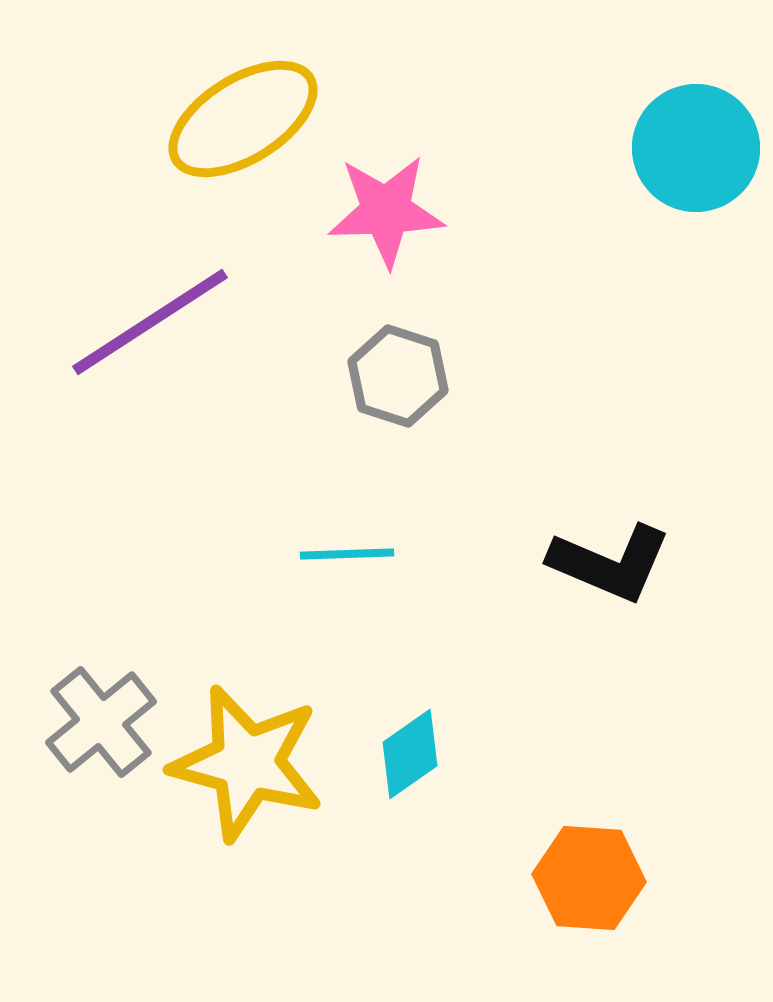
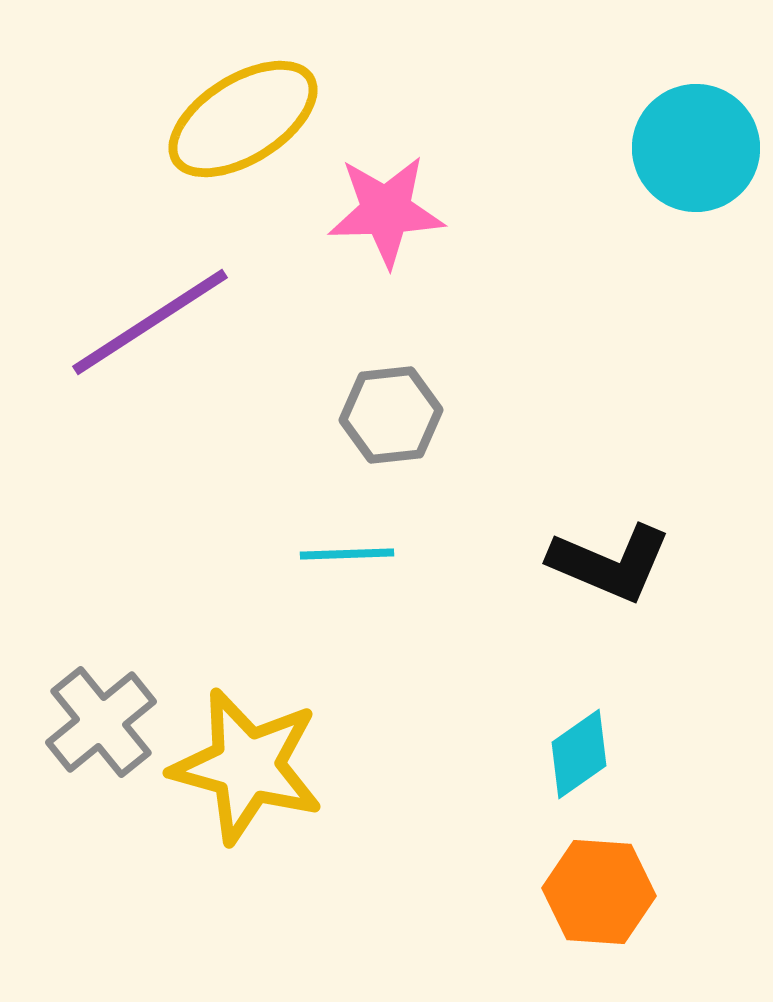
gray hexagon: moved 7 px left, 39 px down; rotated 24 degrees counterclockwise
cyan diamond: moved 169 px right
yellow star: moved 3 px down
orange hexagon: moved 10 px right, 14 px down
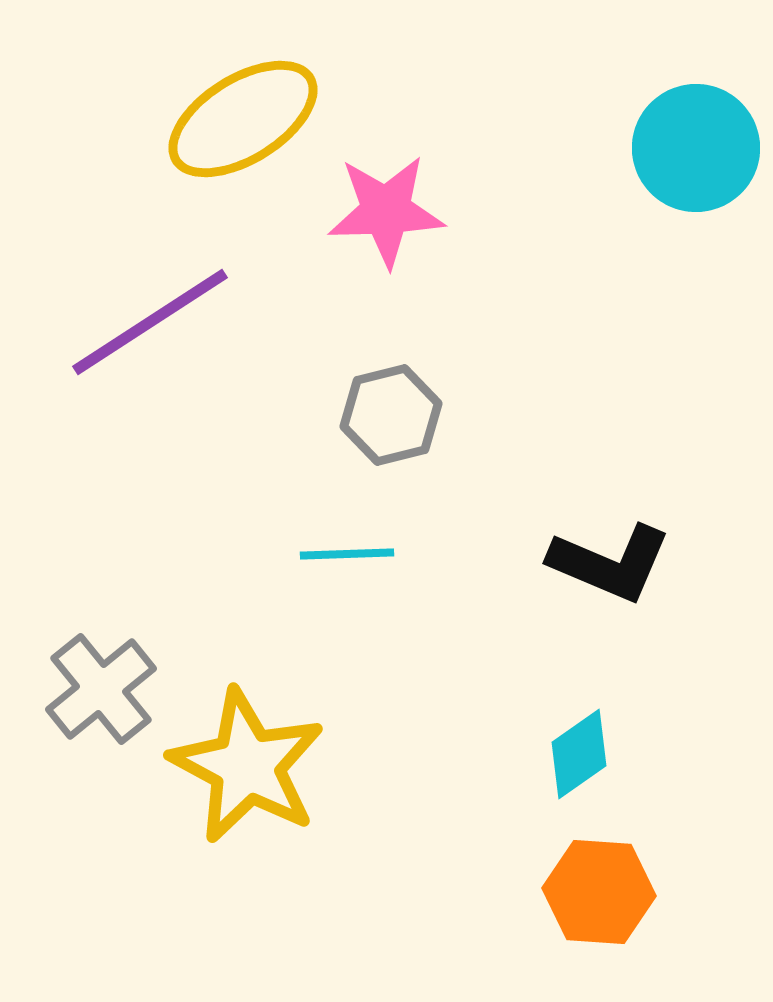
gray hexagon: rotated 8 degrees counterclockwise
gray cross: moved 33 px up
yellow star: rotated 13 degrees clockwise
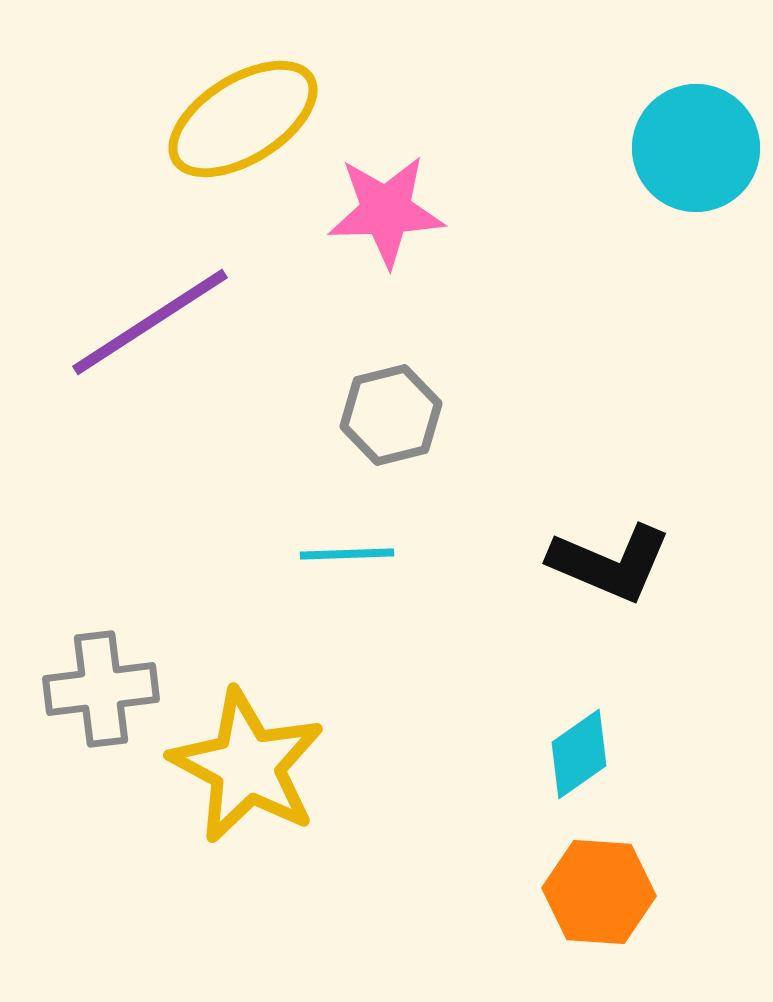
gray cross: rotated 32 degrees clockwise
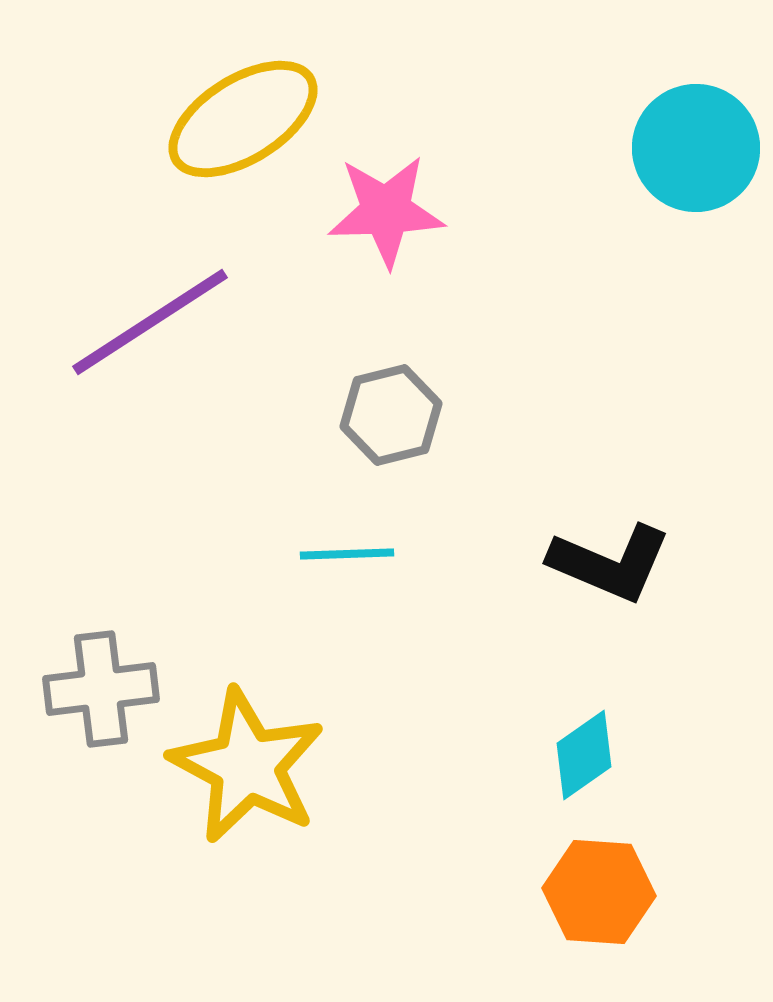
cyan diamond: moved 5 px right, 1 px down
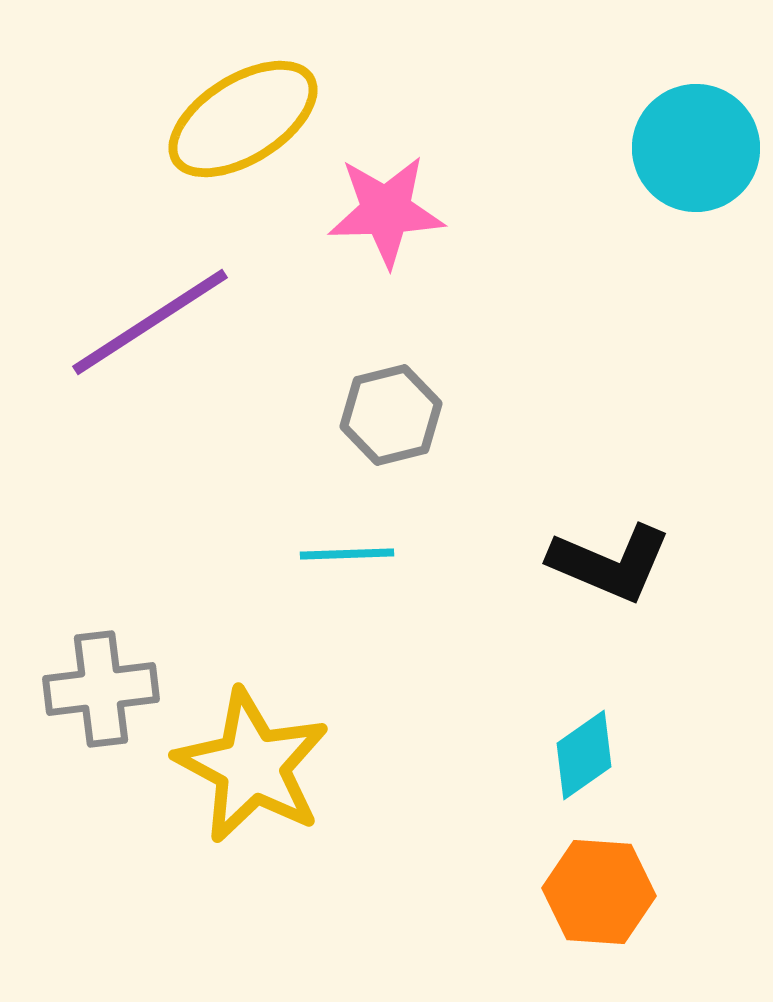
yellow star: moved 5 px right
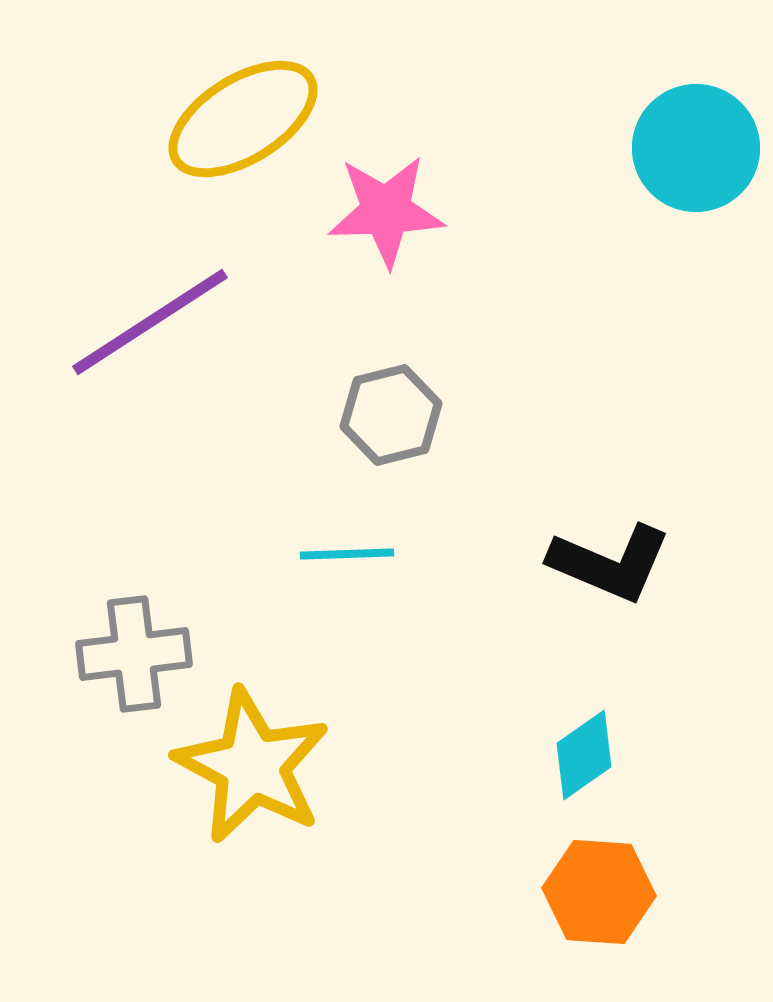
gray cross: moved 33 px right, 35 px up
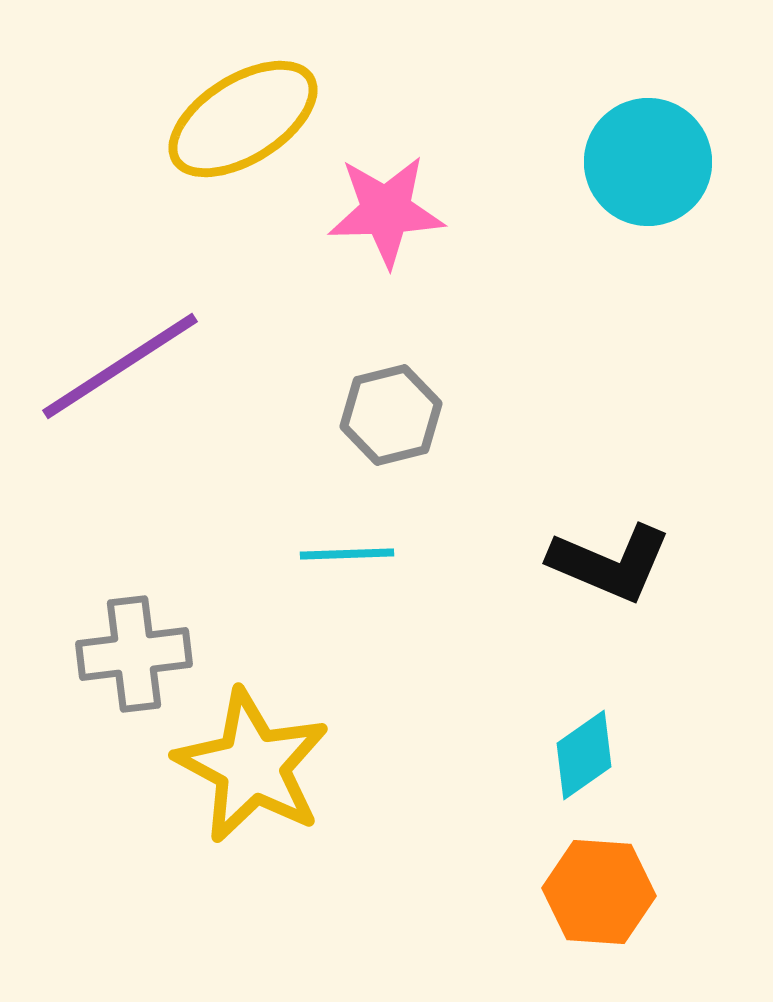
cyan circle: moved 48 px left, 14 px down
purple line: moved 30 px left, 44 px down
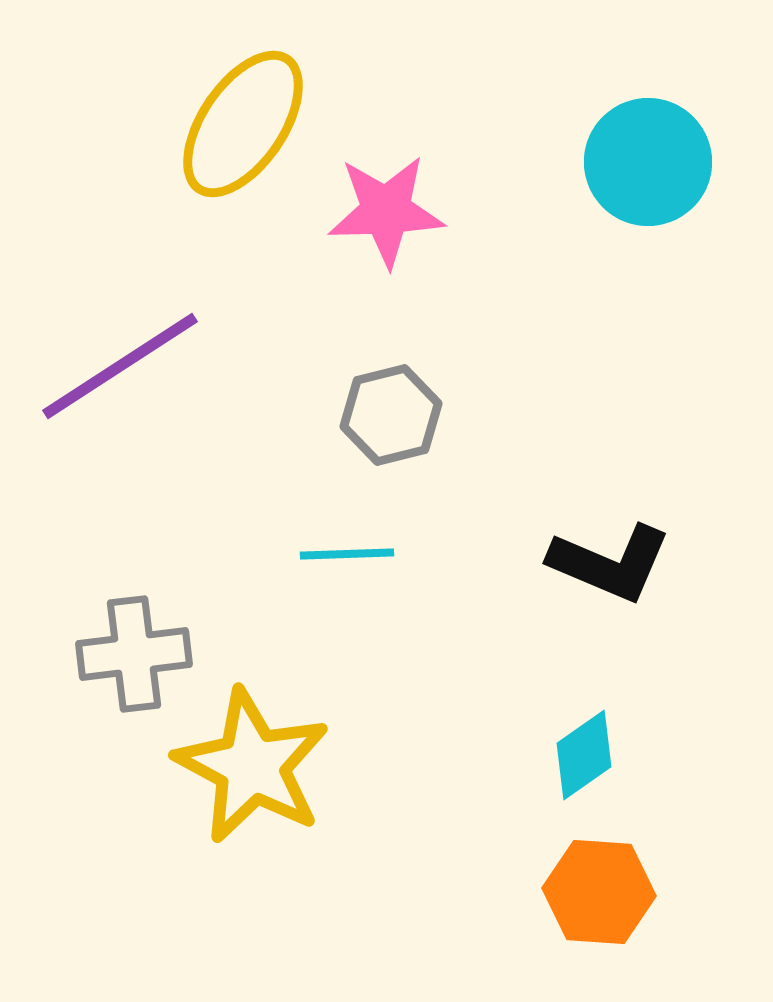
yellow ellipse: moved 5 px down; rotated 24 degrees counterclockwise
